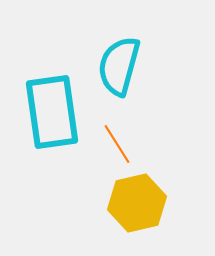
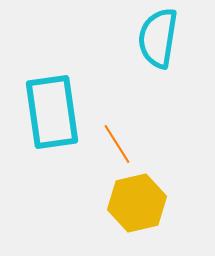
cyan semicircle: moved 39 px right, 28 px up; rotated 6 degrees counterclockwise
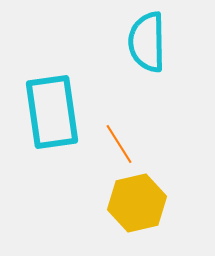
cyan semicircle: moved 11 px left, 4 px down; rotated 10 degrees counterclockwise
orange line: moved 2 px right
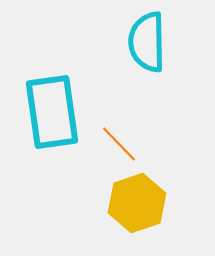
orange line: rotated 12 degrees counterclockwise
yellow hexagon: rotated 6 degrees counterclockwise
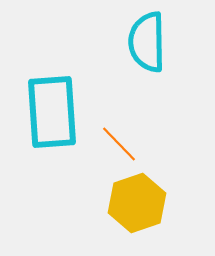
cyan rectangle: rotated 4 degrees clockwise
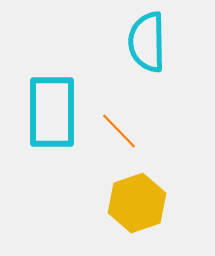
cyan rectangle: rotated 4 degrees clockwise
orange line: moved 13 px up
